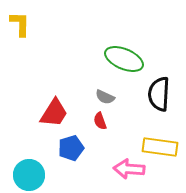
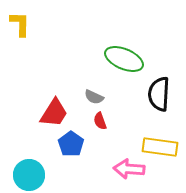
gray semicircle: moved 11 px left
blue pentagon: moved 4 px up; rotated 20 degrees counterclockwise
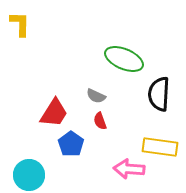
gray semicircle: moved 2 px right, 1 px up
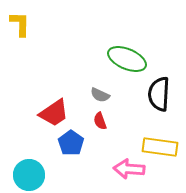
green ellipse: moved 3 px right
gray semicircle: moved 4 px right, 1 px up
red trapezoid: rotated 24 degrees clockwise
blue pentagon: moved 1 px up
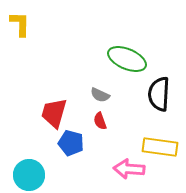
red trapezoid: rotated 140 degrees clockwise
blue pentagon: rotated 20 degrees counterclockwise
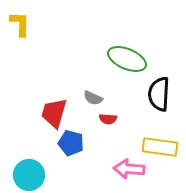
gray semicircle: moved 7 px left, 3 px down
red semicircle: moved 8 px right, 2 px up; rotated 66 degrees counterclockwise
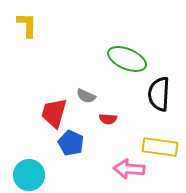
yellow L-shape: moved 7 px right, 1 px down
gray semicircle: moved 7 px left, 2 px up
blue pentagon: rotated 10 degrees clockwise
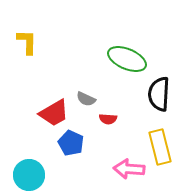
yellow L-shape: moved 17 px down
gray semicircle: moved 3 px down
red trapezoid: rotated 136 degrees counterclockwise
yellow rectangle: rotated 68 degrees clockwise
